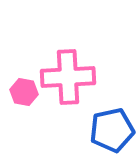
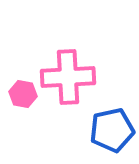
pink hexagon: moved 1 px left, 2 px down
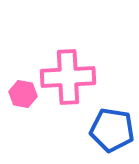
blue pentagon: rotated 21 degrees clockwise
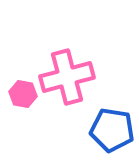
pink cross: moved 1 px left; rotated 12 degrees counterclockwise
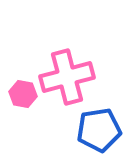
blue pentagon: moved 13 px left; rotated 18 degrees counterclockwise
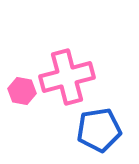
pink hexagon: moved 1 px left, 3 px up
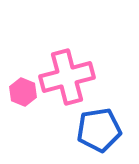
pink hexagon: moved 1 px right, 1 px down; rotated 12 degrees clockwise
